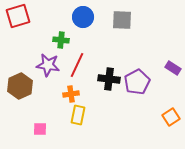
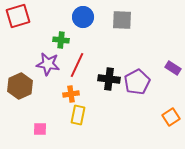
purple star: moved 1 px up
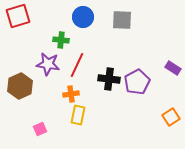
pink square: rotated 24 degrees counterclockwise
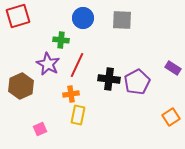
blue circle: moved 1 px down
purple star: rotated 20 degrees clockwise
brown hexagon: moved 1 px right
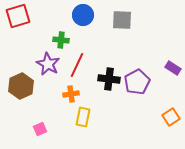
blue circle: moved 3 px up
yellow rectangle: moved 5 px right, 2 px down
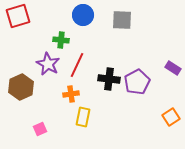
brown hexagon: moved 1 px down
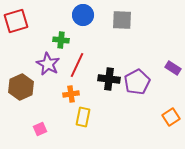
red square: moved 2 px left, 5 px down
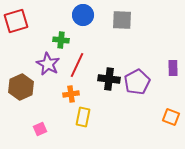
purple rectangle: rotated 56 degrees clockwise
orange square: rotated 36 degrees counterclockwise
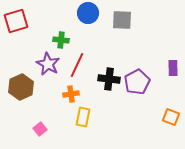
blue circle: moved 5 px right, 2 px up
pink square: rotated 16 degrees counterclockwise
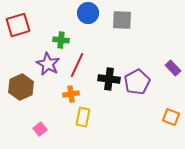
red square: moved 2 px right, 4 px down
purple rectangle: rotated 42 degrees counterclockwise
